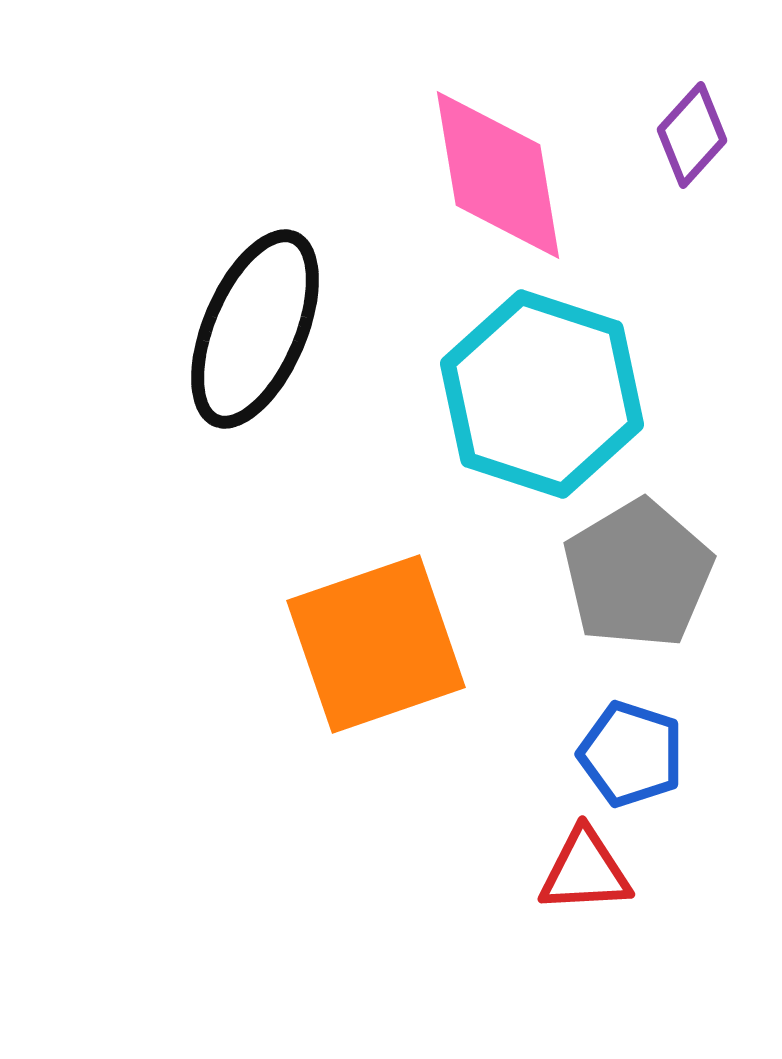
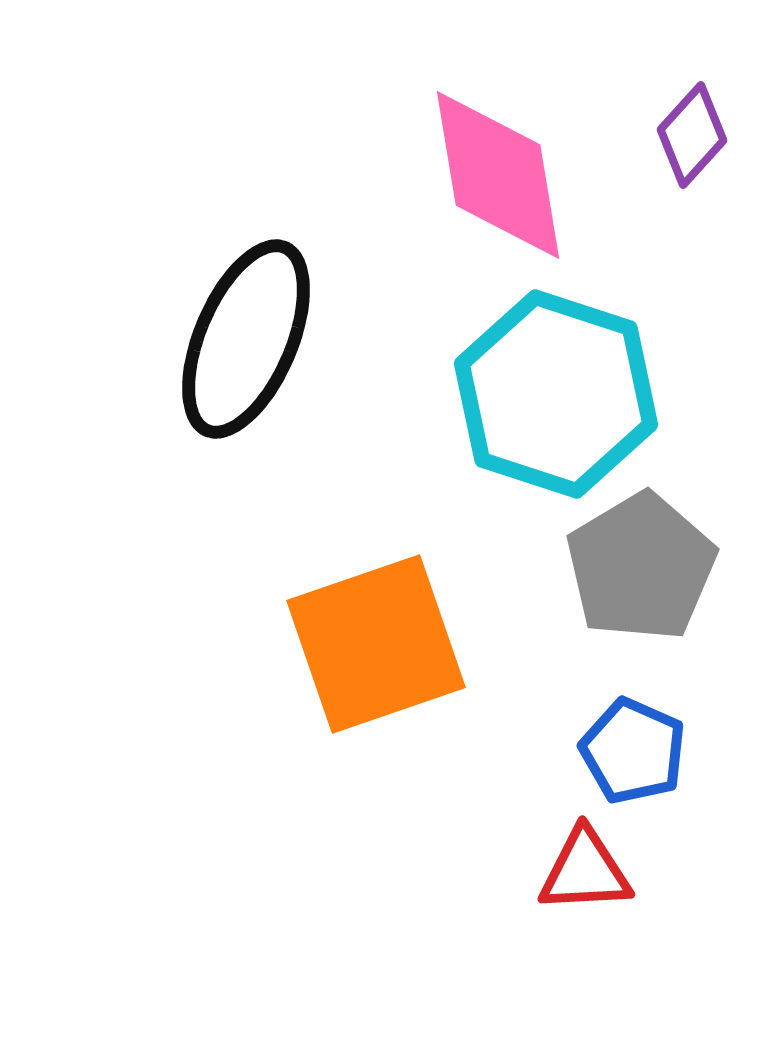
black ellipse: moved 9 px left, 10 px down
cyan hexagon: moved 14 px right
gray pentagon: moved 3 px right, 7 px up
blue pentagon: moved 2 px right, 3 px up; rotated 6 degrees clockwise
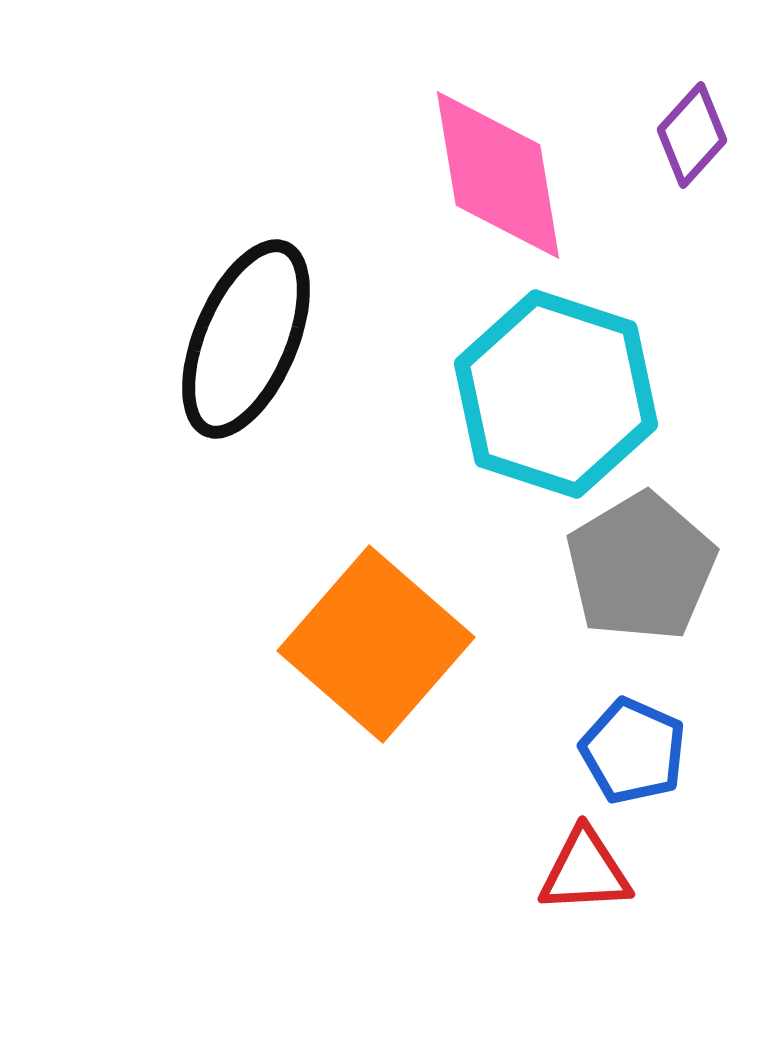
orange square: rotated 30 degrees counterclockwise
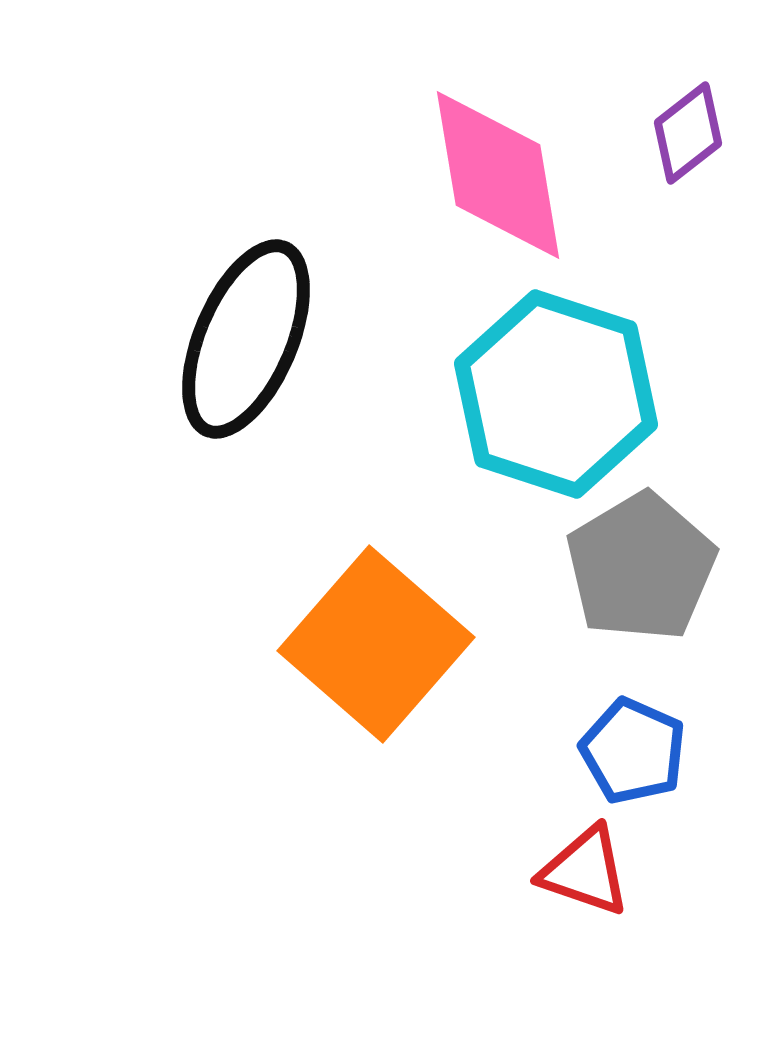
purple diamond: moved 4 px left, 2 px up; rotated 10 degrees clockwise
red triangle: rotated 22 degrees clockwise
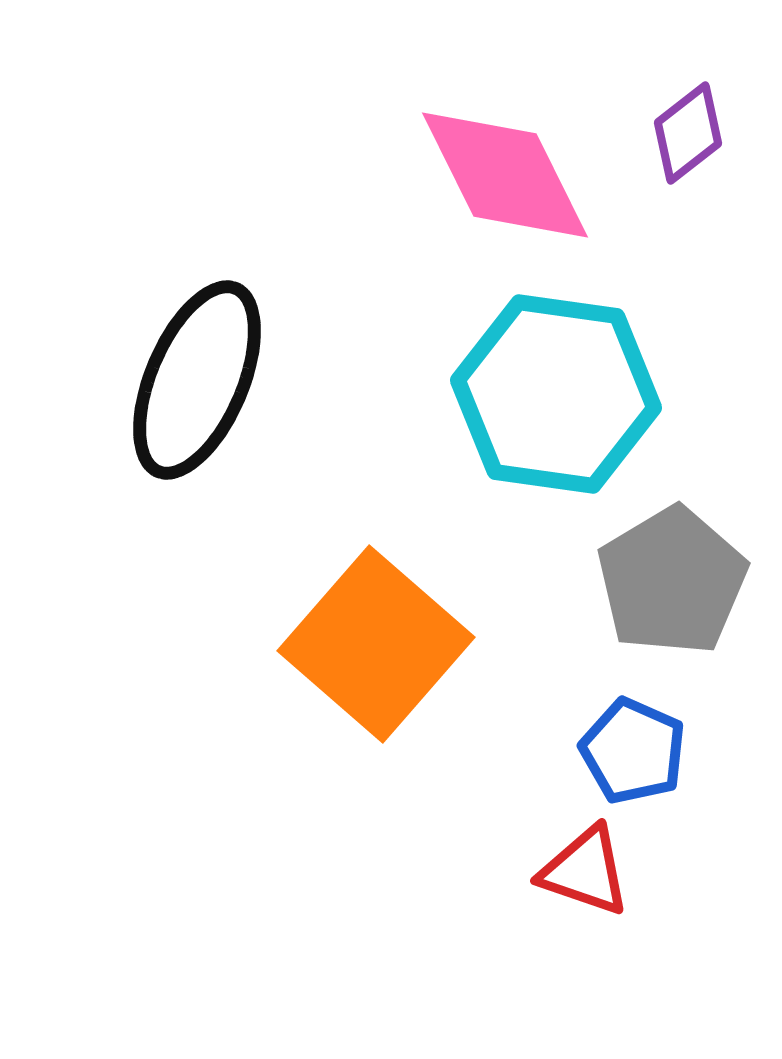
pink diamond: moved 7 px right; rotated 17 degrees counterclockwise
black ellipse: moved 49 px left, 41 px down
cyan hexagon: rotated 10 degrees counterclockwise
gray pentagon: moved 31 px right, 14 px down
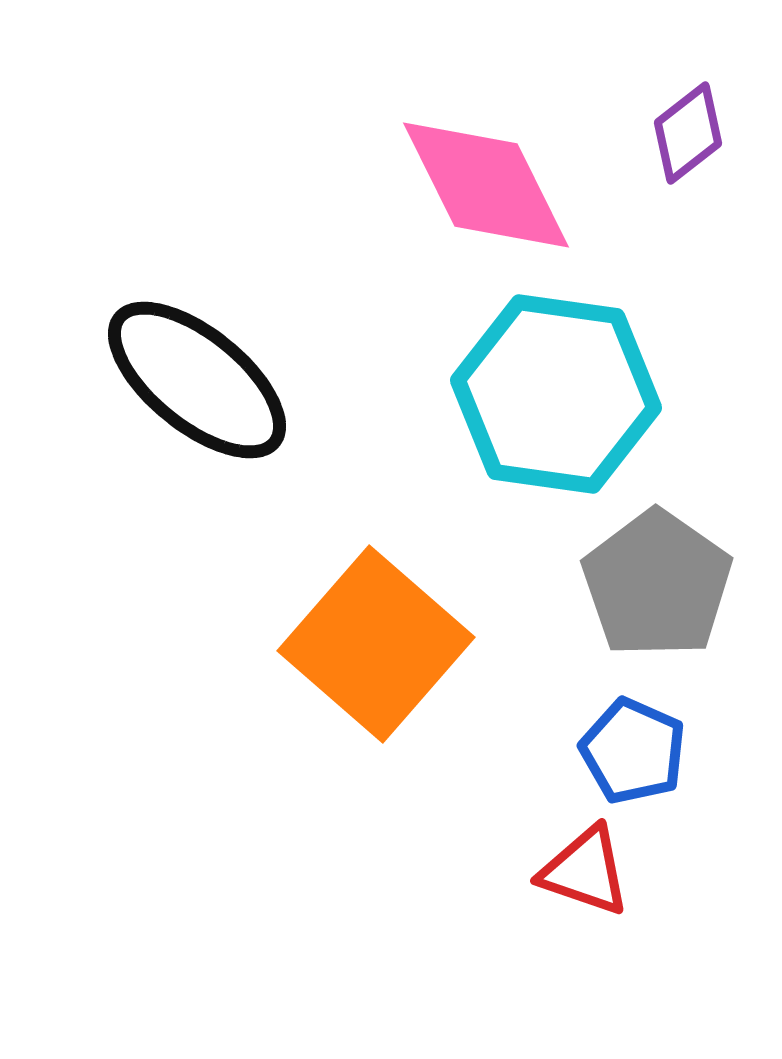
pink diamond: moved 19 px left, 10 px down
black ellipse: rotated 74 degrees counterclockwise
gray pentagon: moved 15 px left, 3 px down; rotated 6 degrees counterclockwise
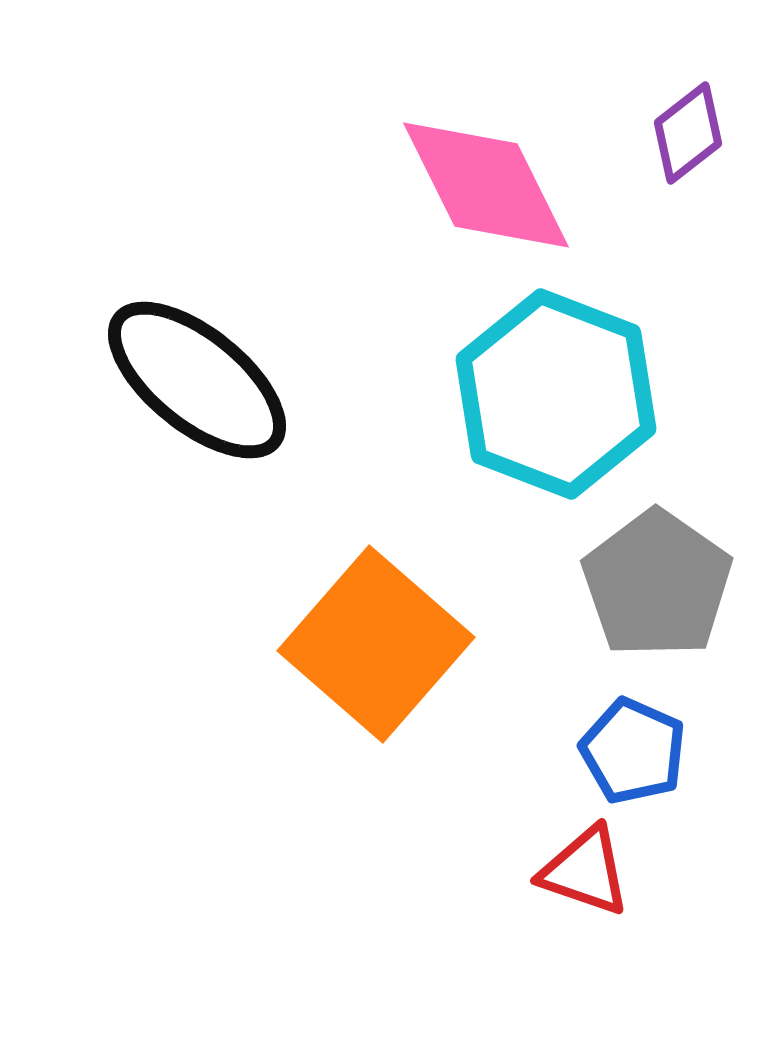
cyan hexagon: rotated 13 degrees clockwise
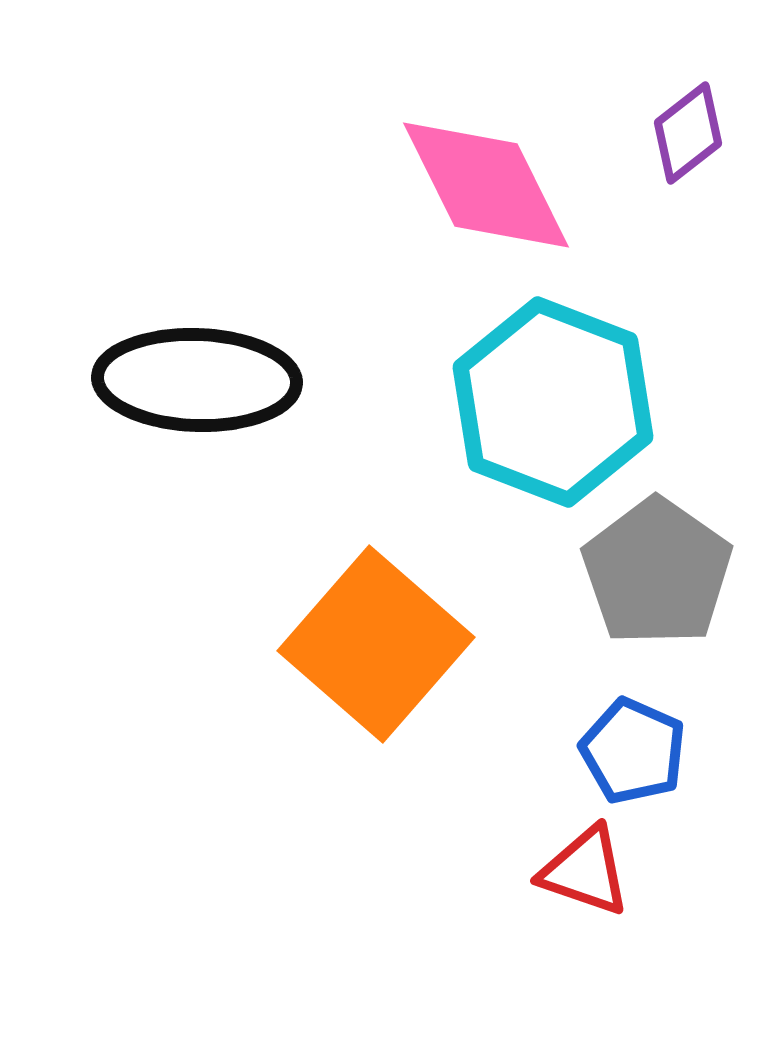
black ellipse: rotated 37 degrees counterclockwise
cyan hexagon: moved 3 px left, 8 px down
gray pentagon: moved 12 px up
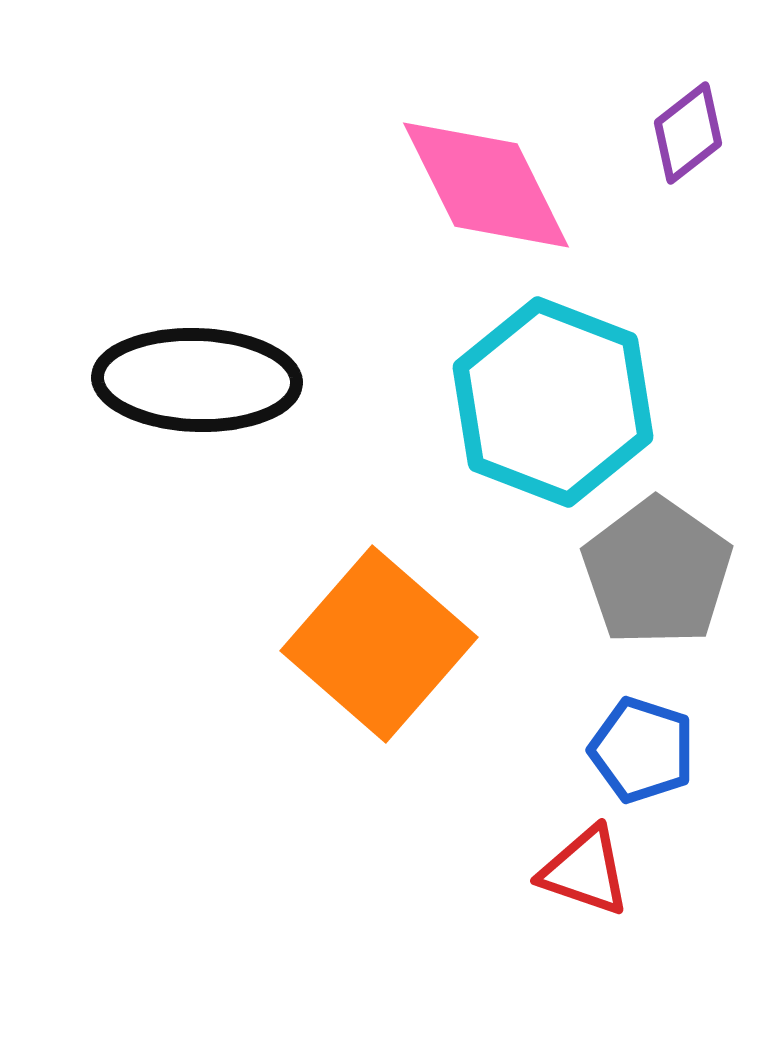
orange square: moved 3 px right
blue pentagon: moved 9 px right, 1 px up; rotated 6 degrees counterclockwise
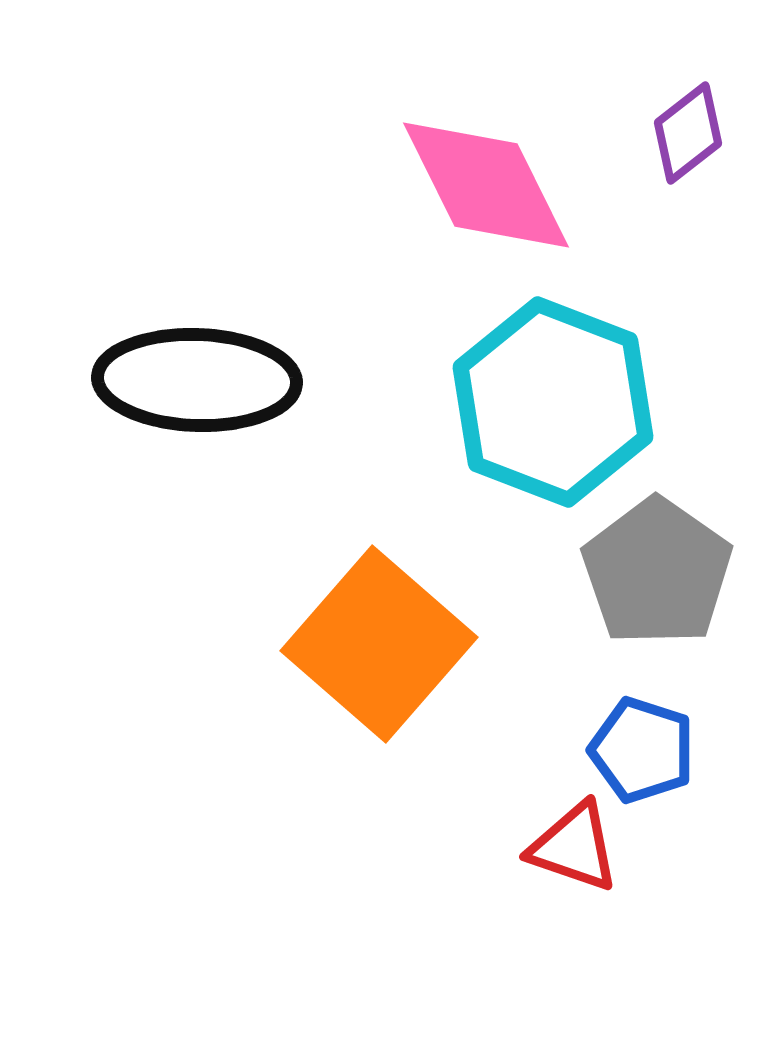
red triangle: moved 11 px left, 24 px up
